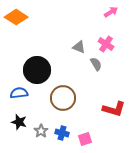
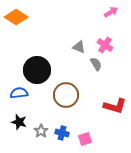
pink cross: moved 1 px left, 1 px down
brown circle: moved 3 px right, 3 px up
red L-shape: moved 1 px right, 3 px up
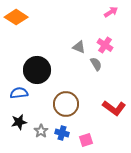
brown circle: moved 9 px down
red L-shape: moved 1 px left, 2 px down; rotated 20 degrees clockwise
black star: rotated 28 degrees counterclockwise
pink square: moved 1 px right, 1 px down
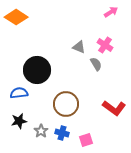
black star: moved 1 px up
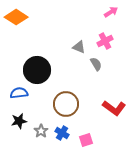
pink cross: moved 4 px up; rotated 28 degrees clockwise
blue cross: rotated 16 degrees clockwise
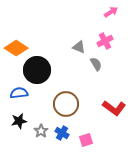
orange diamond: moved 31 px down
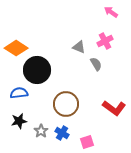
pink arrow: rotated 112 degrees counterclockwise
pink square: moved 1 px right, 2 px down
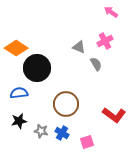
black circle: moved 2 px up
red L-shape: moved 7 px down
gray star: rotated 24 degrees counterclockwise
